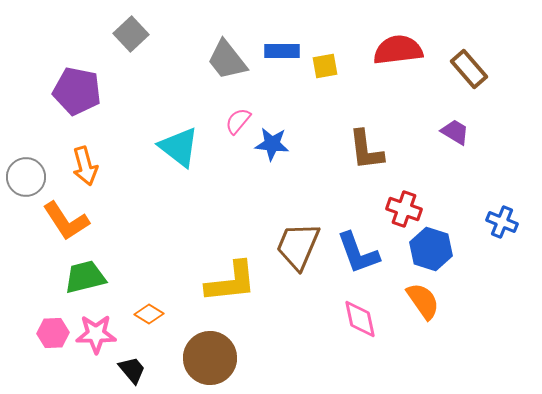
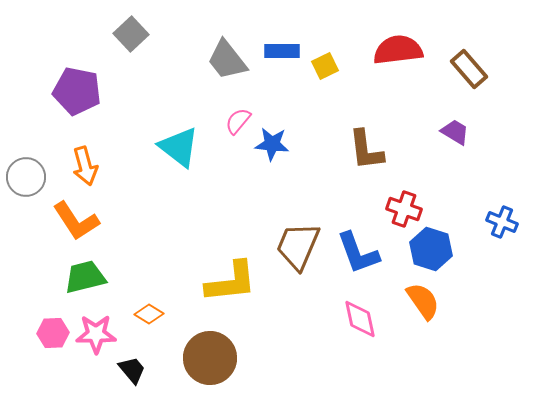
yellow square: rotated 16 degrees counterclockwise
orange L-shape: moved 10 px right
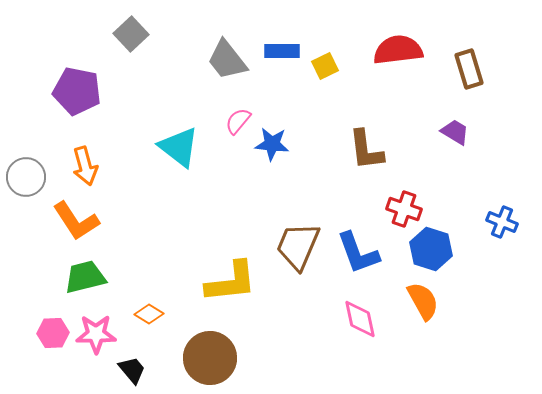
brown rectangle: rotated 24 degrees clockwise
orange semicircle: rotated 6 degrees clockwise
